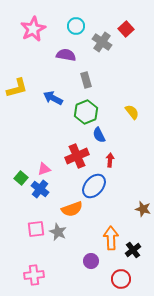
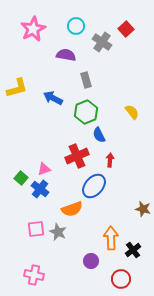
pink cross: rotated 18 degrees clockwise
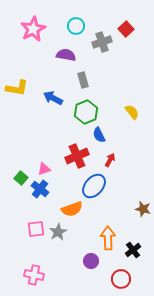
gray cross: rotated 36 degrees clockwise
gray rectangle: moved 3 px left
yellow L-shape: rotated 25 degrees clockwise
red arrow: rotated 24 degrees clockwise
gray star: rotated 18 degrees clockwise
orange arrow: moved 3 px left
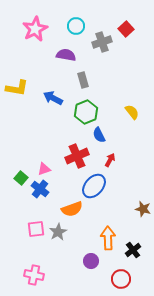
pink star: moved 2 px right
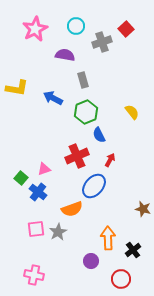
purple semicircle: moved 1 px left
blue cross: moved 2 px left, 3 px down
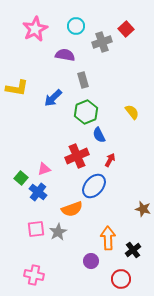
blue arrow: rotated 72 degrees counterclockwise
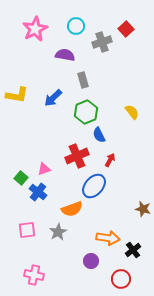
yellow L-shape: moved 7 px down
pink square: moved 9 px left, 1 px down
orange arrow: rotated 100 degrees clockwise
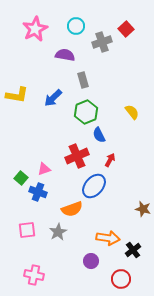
blue cross: rotated 18 degrees counterclockwise
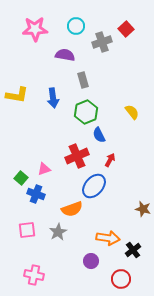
pink star: rotated 25 degrees clockwise
blue arrow: rotated 54 degrees counterclockwise
blue cross: moved 2 px left, 2 px down
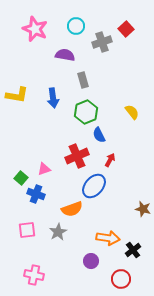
pink star: rotated 25 degrees clockwise
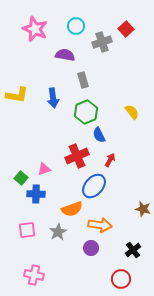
blue cross: rotated 18 degrees counterclockwise
orange arrow: moved 8 px left, 13 px up
purple circle: moved 13 px up
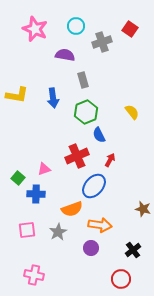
red square: moved 4 px right; rotated 14 degrees counterclockwise
green square: moved 3 px left
